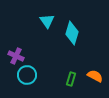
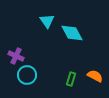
cyan diamond: rotated 45 degrees counterclockwise
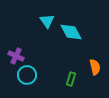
cyan diamond: moved 1 px left, 1 px up
orange semicircle: moved 9 px up; rotated 49 degrees clockwise
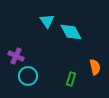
cyan circle: moved 1 px right, 1 px down
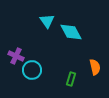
cyan circle: moved 4 px right, 6 px up
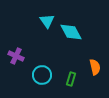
cyan circle: moved 10 px right, 5 px down
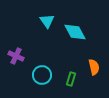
cyan diamond: moved 4 px right
orange semicircle: moved 1 px left
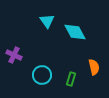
purple cross: moved 2 px left, 1 px up
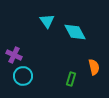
cyan circle: moved 19 px left, 1 px down
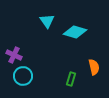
cyan diamond: rotated 45 degrees counterclockwise
